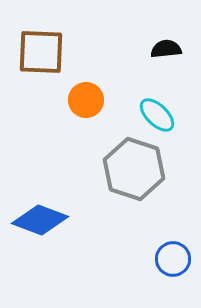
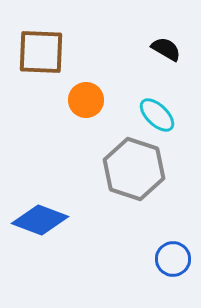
black semicircle: rotated 36 degrees clockwise
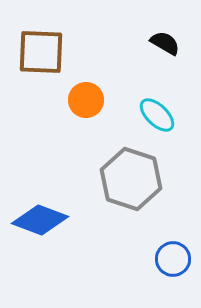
black semicircle: moved 1 px left, 6 px up
gray hexagon: moved 3 px left, 10 px down
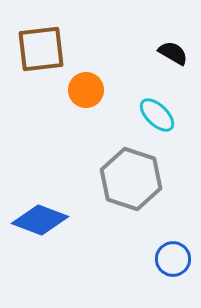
black semicircle: moved 8 px right, 10 px down
brown square: moved 3 px up; rotated 9 degrees counterclockwise
orange circle: moved 10 px up
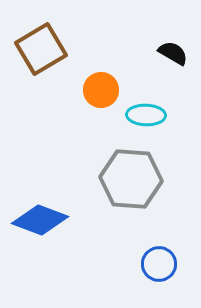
brown square: rotated 24 degrees counterclockwise
orange circle: moved 15 px right
cyan ellipse: moved 11 px left; rotated 42 degrees counterclockwise
gray hexagon: rotated 14 degrees counterclockwise
blue circle: moved 14 px left, 5 px down
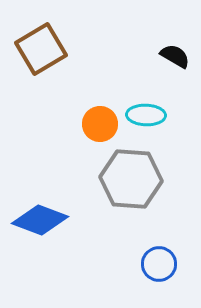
black semicircle: moved 2 px right, 3 px down
orange circle: moved 1 px left, 34 px down
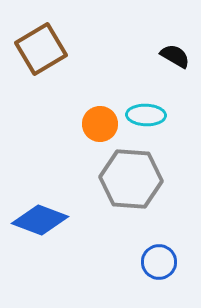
blue circle: moved 2 px up
